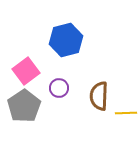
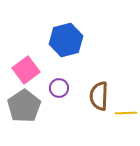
pink square: moved 1 px up
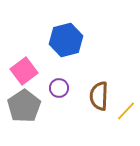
pink square: moved 2 px left, 1 px down
yellow line: moved 2 px up; rotated 45 degrees counterclockwise
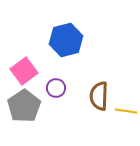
purple circle: moved 3 px left
yellow line: rotated 55 degrees clockwise
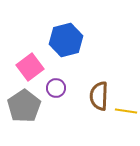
pink square: moved 6 px right, 4 px up
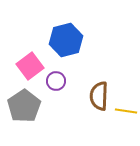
pink square: moved 1 px up
purple circle: moved 7 px up
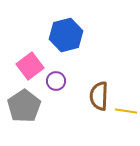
blue hexagon: moved 5 px up
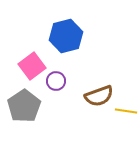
blue hexagon: moved 1 px down
pink square: moved 2 px right
brown semicircle: rotated 112 degrees counterclockwise
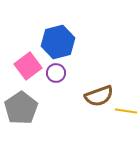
blue hexagon: moved 8 px left, 6 px down
pink square: moved 4 px left
purple circle: moved 8 px up
gray pentagon: moved 3 px left, 2 px down
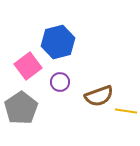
purple circle: moved 4 px right, 9 px down
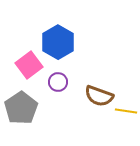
blue hexagon: rotated 16 degrees counterclockwise
pink square: moved 1 px right, 1 px up
purple circle: moved 2 px left
brown semicircle: rotated 40 degrees clockwise
